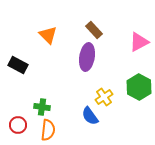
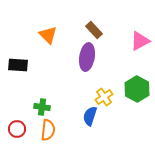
pink triangle: moved 1 px right, 1 px up
black rectangle: rotated 24 degrees counterclockwise
green hexagon: moved 2 px left, 2 px down
blue semicircle: rotated 54 degrees clockwise
red circle: moved 1 px left, 4 px down
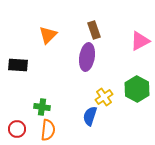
brown rectangle: rotated 24 degrees clockwise
orange triangle: rotated 30 degrees clockwise
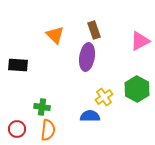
orange triangle: moved 7 px right; rotated 30 degrees counterclockwise
blue semicircle: rotated 72 degrees clockwise
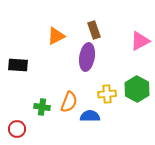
orange triangle: moved 1 px right, 1 px down; rotated 48 degrees clockwise
yellow cross: moved 3 px right, 3 px up; rotated 30 degrees clockwise
orange semicircle: moved 21 px right, 28 px up; rotated 15 degrees clockwise
